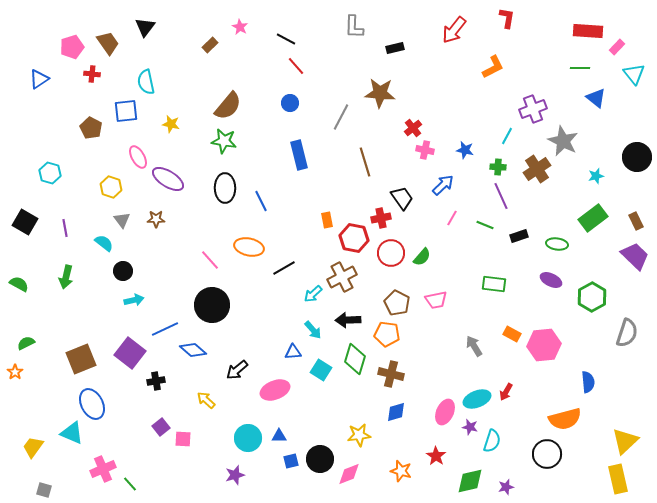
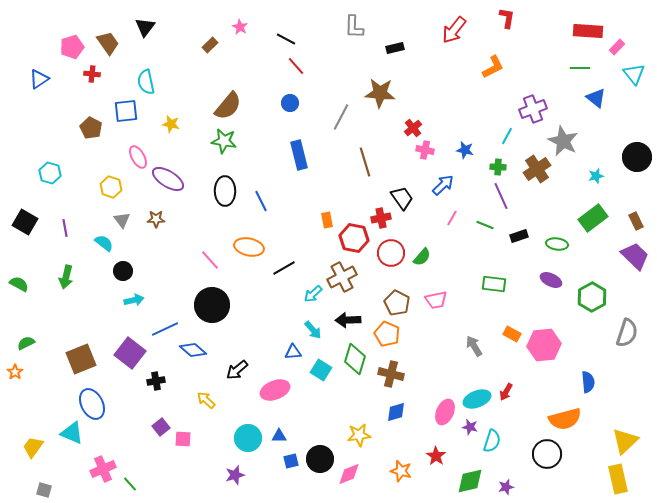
black ellipse at (225, 188): moved 3 px down
orange pentagon at (387, 334): rotated 15 degrees clockwise
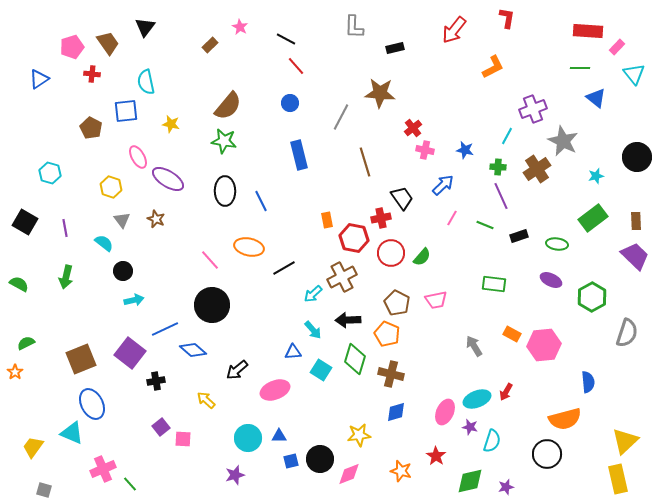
brown star at (156, 219): rotated 24 degrees clockwise
brown rectangle at (636, 221): rotated 24 degrees clockwise
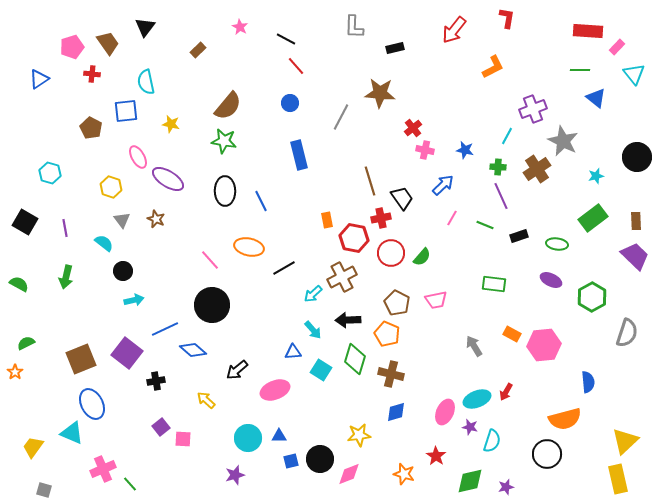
brown rectangle at (210, 45): moved 12 px left, 5 px down
green line at (580, 68): moved 2 px down
brown line at (365, 162): moved 5 px right, 19 px down
purple square at (130, 353): moved 3 px left
orange star at (401, 471): moved 3 px right, 3 px down
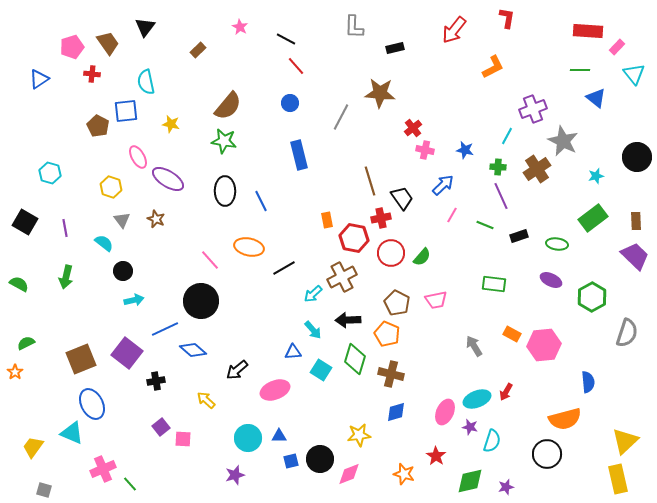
brown pentagon at (91, 128): moved 7 px right, 2 px up
pink line at (452, 218): moved 3 px up
black circle at (212, 305): moved 11 px left, 4 px up
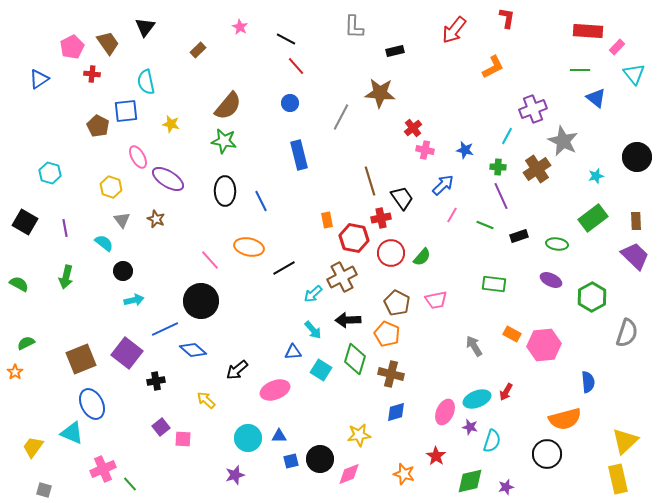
pink pentagon at (72, 47): rotated 10 degrees counterclockwise
black rectangle at (395, 48): moved 3 px down
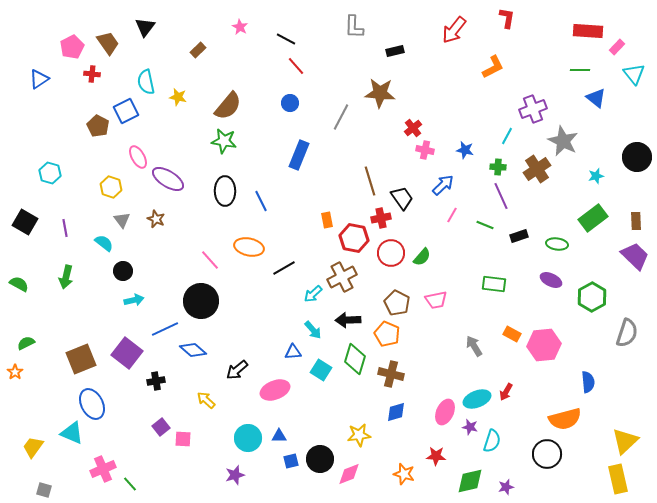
blue square at (126, 111): rotated 20 degrees counterclockwise
yellow star at (171, 124): moved 7 px right, 27 px up
blue rectangle at (299, 155): rotated 36 degrees clockwise
red star at (436, 456): rotated 30 degrees counterclockwise
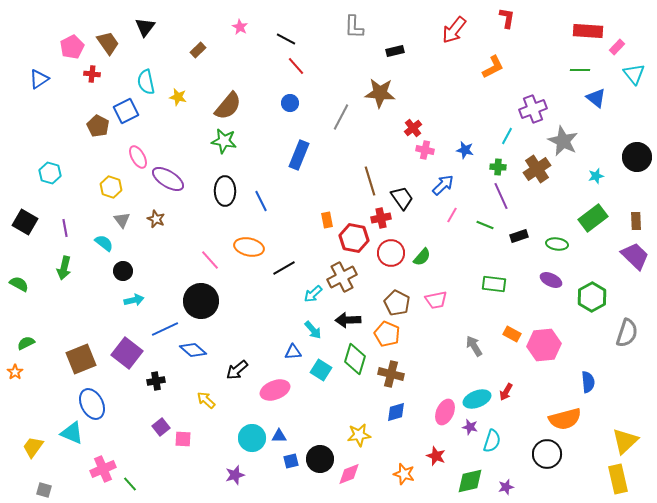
green arrow at (66, 277): moved 2 px left, 9 px up
cyan circle at (248, 438): moved 4 px right
red star at (436, 456): rotated 18 degrees clockwise
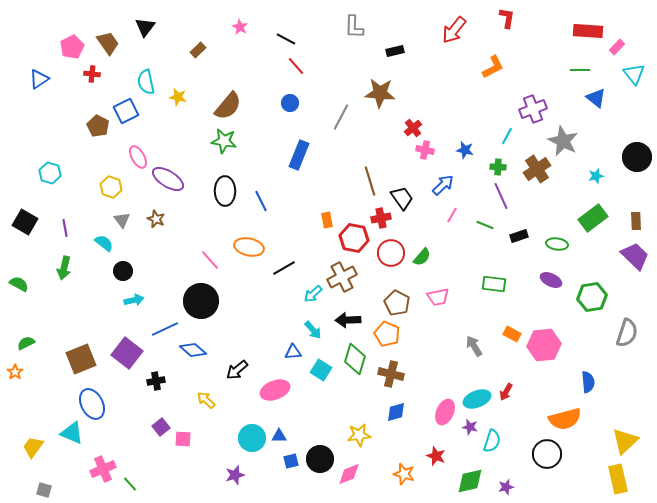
green hexagon at (592, 297): rotated 20 degrees clockwise
pink trapezoid at (436, 300): moved 2 px right, 3 px up
